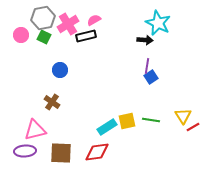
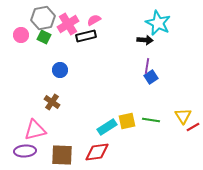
brown square: moved 1 px right, 2 px down
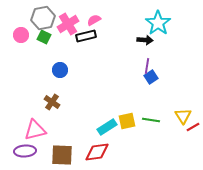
cyan star: rotated 10 degrees clockwise
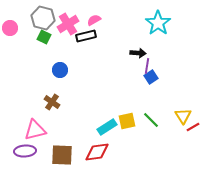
gray hexagon: rotated 25 degrees clockwise
pink circle: moved 11 px left, 7 px up
black arrow: moved 7 px left, 13 px down
green line: rotated 36 degrees clockwise
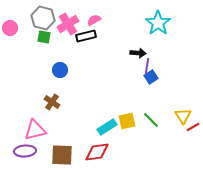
green square: rotated 16 degrees counterclockwise
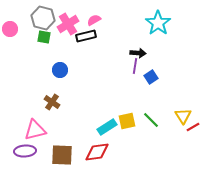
pink circle: moved 1 px down
purple line: moved 12 px left
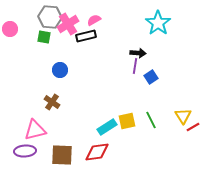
gray hexagon: moved 7 px right, 1 px up; rotated 10 degrees counterclockwise
green line: rotated 18 degrees clockwise
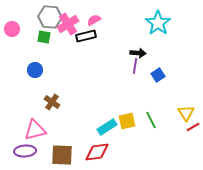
pink circle: moved 2 px right
blue circle: moved 25 px left
blue square: moved 7 px right, 2 px up
yellow triangle: moved 3 px right, 3 px up
